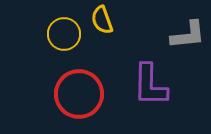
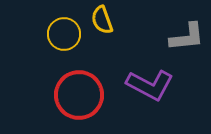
gray L-shape: moved 1 px left, 2 px down
purple L-shape: rotated 63 degrees counterclockwise
red circle: moved 1 px down
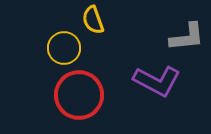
yellow semicircle: moved 9 px left
yellow circle: moved 14 px down
purple L-shape: moved 7 px right, 4 px up
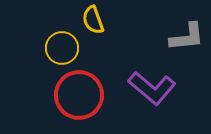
yellow circle: moved 2 px left
purple L-shape: moved 5 px left, 7 px down; rotated 12 degrees clockwise
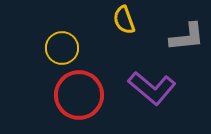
yellow semicircle: moved 31 px right
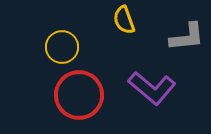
yellow circle: moved 1 px up
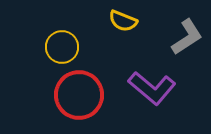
yellow semicircle: moved 1 px left, 1 px down; rotated 48 degrees counterclockwise
gray L-shape: rotated 27 degrees counterclockwise
